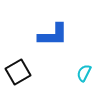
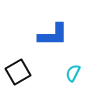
cyan semicircle: moved 11 px left
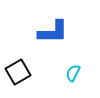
blue L-shape: moved 3 px up
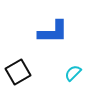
cyan semicircle: rotated 18 degrees clockwise
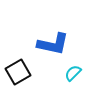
blue L-shape: moved 12 px down; rotated 12 degrees clockwise
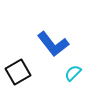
blue L-shape: rotated 40 degrees clockwise
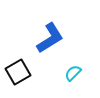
blue L-shape: moved 3 px left, 6 px up; rotated 84 degrees counterclockwise
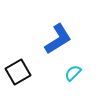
blue L-shape: moved 8 px right, 1 px down
